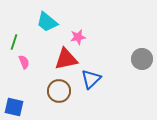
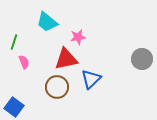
brown circle: moved 2 px left, 4 px up
blue square: rotated 24 degrees clockwise
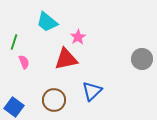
pink star: rotated 21 degrees counterclockwise
blue triangle: moved 1 px right, 12 px down
brown circle: moved 3 px left, 13 px down
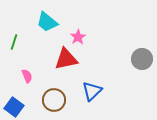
pink semicircle: moved 3 px right, 14 px down
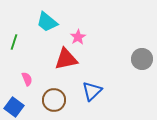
pink semicircle: moved 3 px down
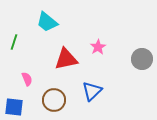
pink star: moved 20 px right, 10 px down
blue square: rotated 30 degrees counterclockwise
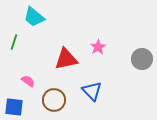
cyan trapezoid: moved 13 px left, 5 px up
pink semicircle: moved 1 px right, 2 px down; rotated 32 degrees counterclockwise
blue triangle: rotated 30 degrees counterclockwise
